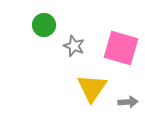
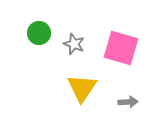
green circle: moved 5 px left, 8 px down
gray star: moved 2 px up
yellow triangle: moved 10 px left
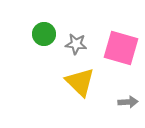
green circle: moved 5 px right, 1 px down
gray star: moved 2 px right; rotated 15 degrees counterclockwise
yellow triangle: moved 2 px left, 6 px up; rotated 20 degrees counterclockwise
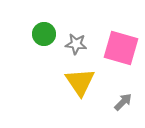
yellow triangle: rotated 12 degrees clockwise
gray arrow: moved 5 px left; rotated 42 degrees counterclockwise
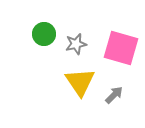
gray star: rotated 20 degrees counterclockwise
gray arrow: moved 9 px left, 7 px up
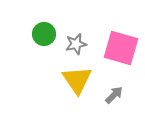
yellow triangle: moved 3 px left, 2 px up
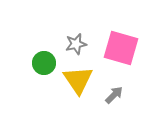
green circle: moved 29 px down
yellow triangle: moved 1 px right
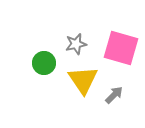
yellow triangle: moved 5 px right
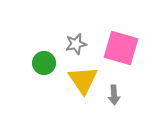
gray arrow: rotated 132 degrees clockwise
